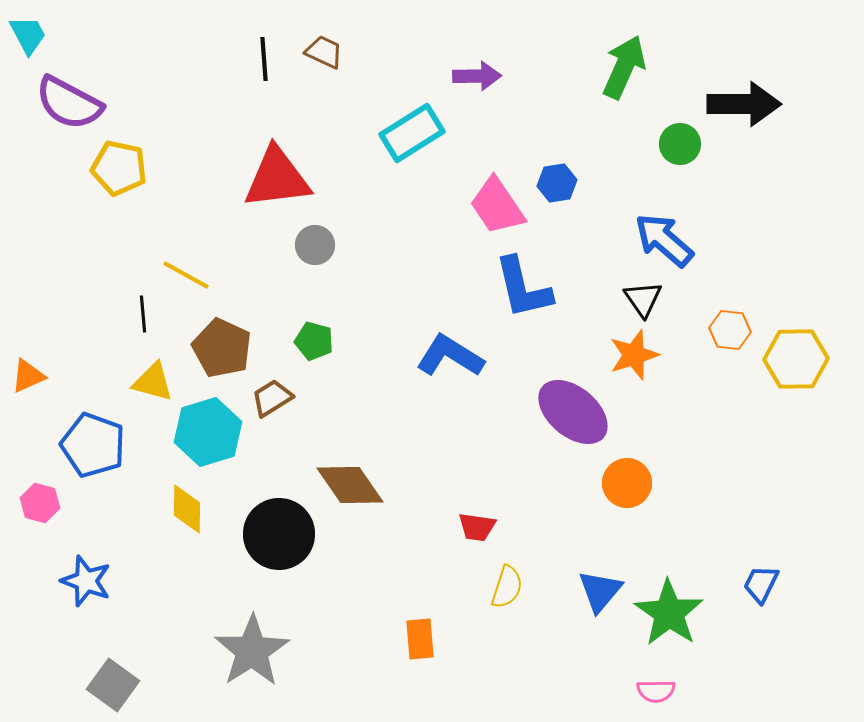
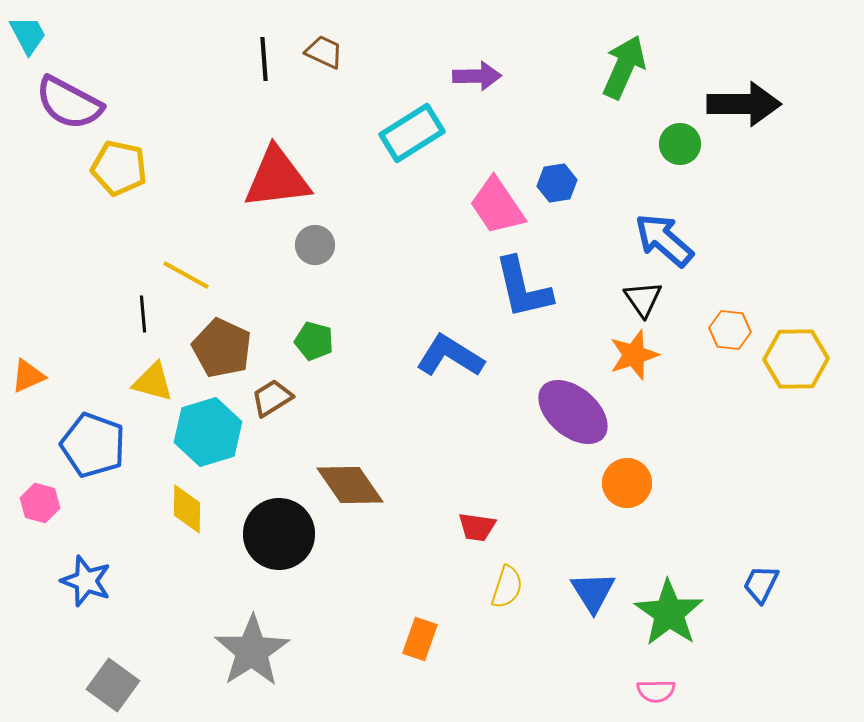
blue triangle at (600, 591): moved 7 px left, 1 px down; rotated 12 degrees counterclockwise
orange rectangle at (420, 639): rotated 24 degrees clockwise
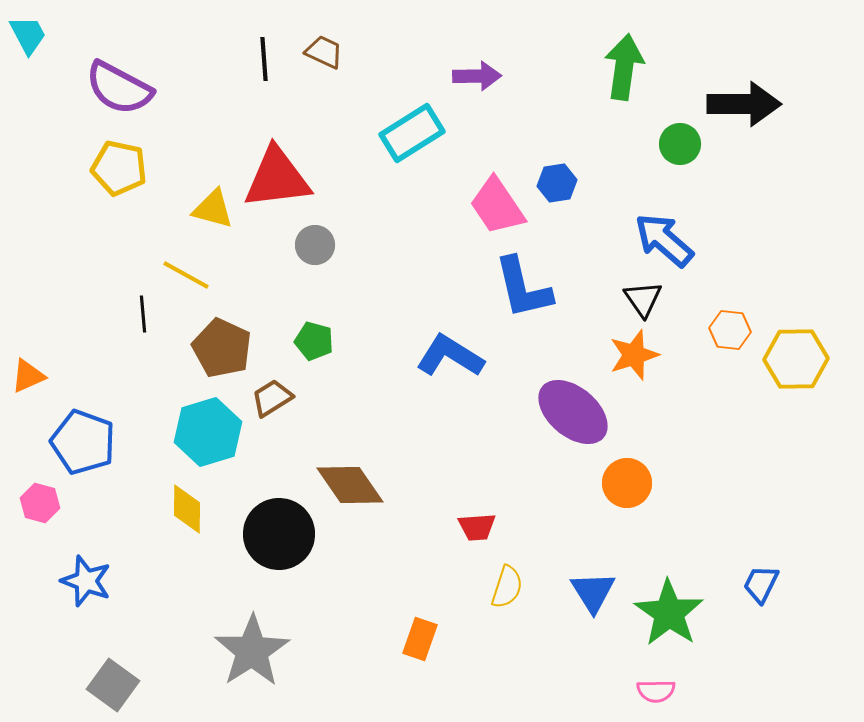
green arrow at (624, 67): rotated 16 degrees counterclockwise
purple semicircle at (69, 103): moved 50 px right, 15 px up
yellow triangle at (153, 382): moved 60 px right, 173 px up
blue pentagon at (93, 445): moved 10 px left, 3 px up
red trapezoid at (477, 527): rotated 12 degrees counterclockwise
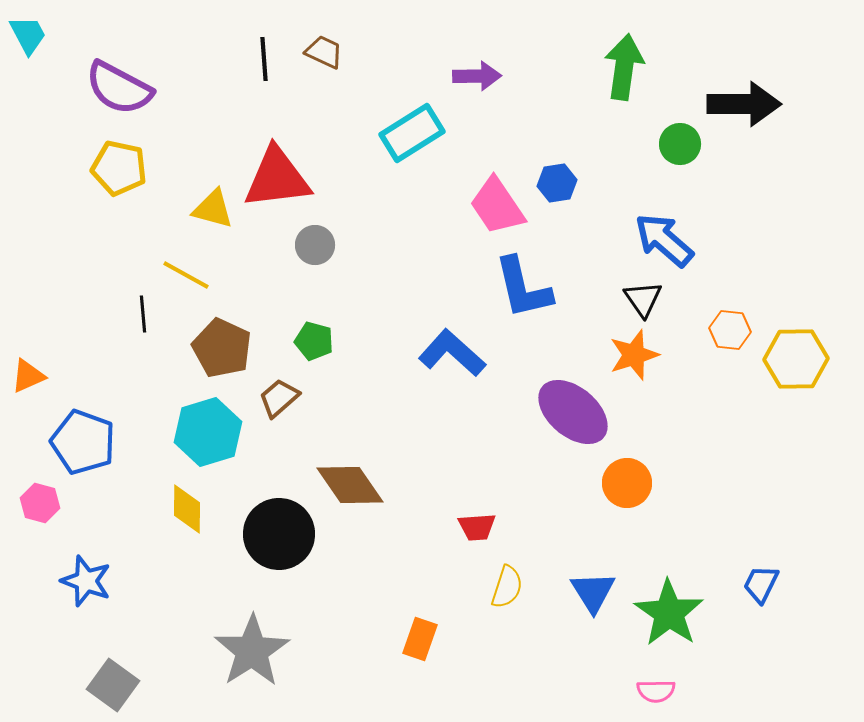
blue L-shape at (450, 356): moved 2 px right, 3 px up; rotated 10 degrees clockwise
brown trapezoid at (272, 398): moved 7 px right; rotated 9 degrees counterclockwise
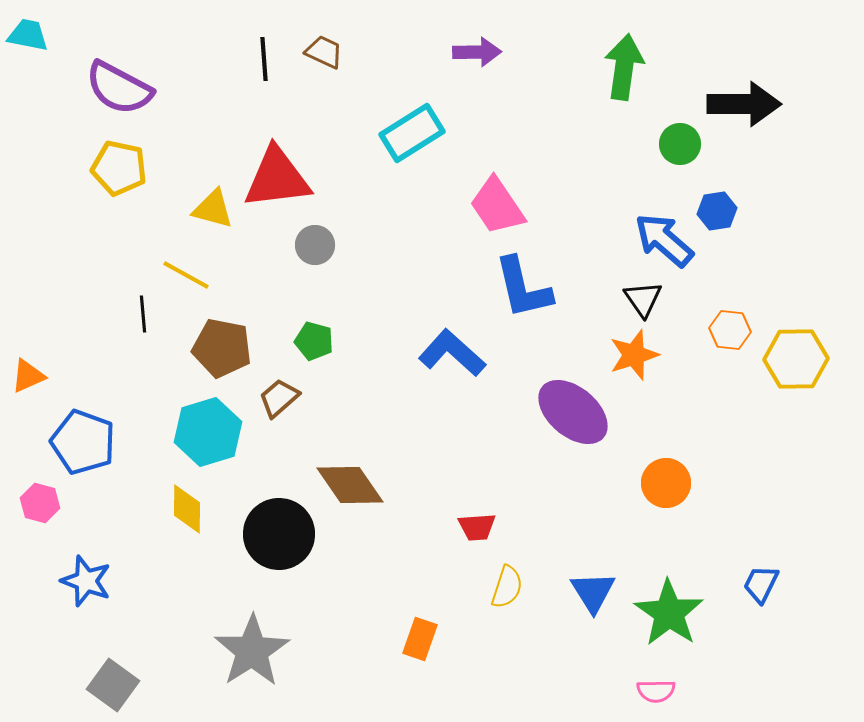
cyan trapezoid at (28, 35): rotated 51 degrees counterclockwise
purple arrow at (477, 76): moved 24 px up
blue hexagon at (557, 183): moved 160 px right, 28 px down
brown pentagon at (222, 348): rotated 14 degrees counterclockwise
orange circle at (627, 483): moved 39 px right
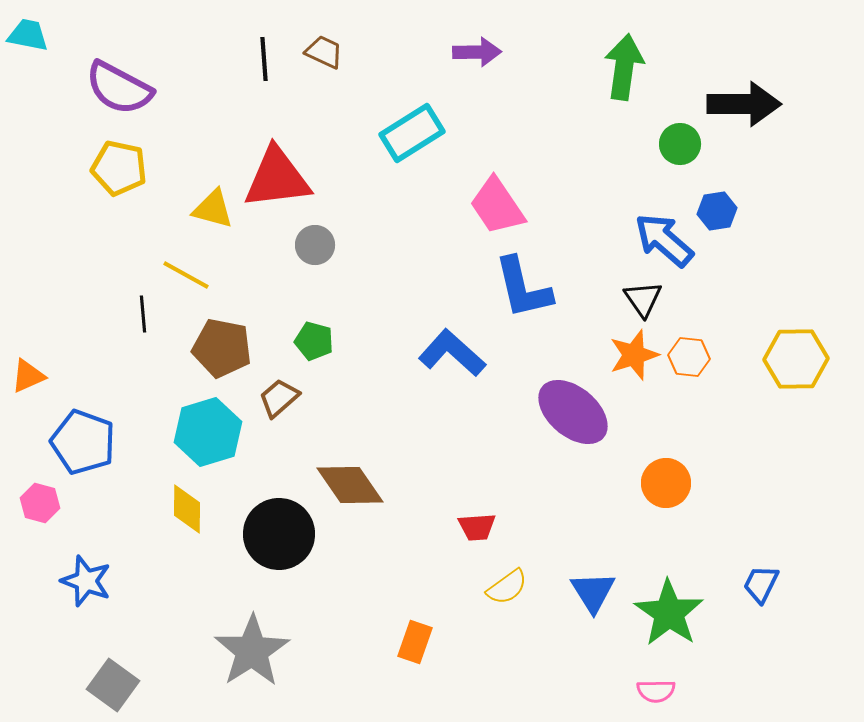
orange hexagon at (730, 330): moved 41 px left, 27 px down
yellow semicircle at (507, 587): rotated 36 degrees clockwise
orange rectangle at (420, 639): moved 5 px left, 3 px down
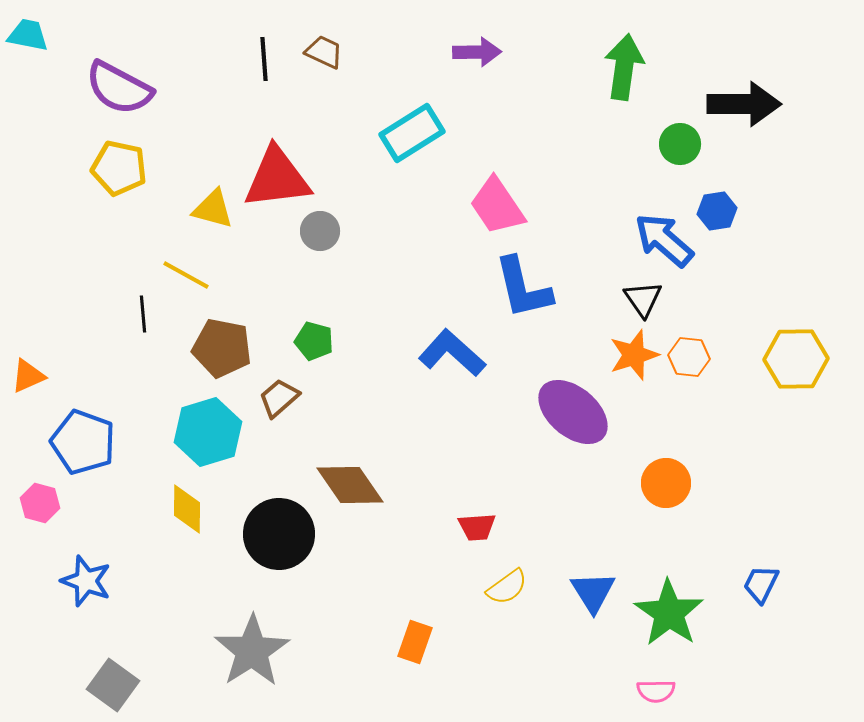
gray circle at (315, 245): moved 5 px right, 14 px up
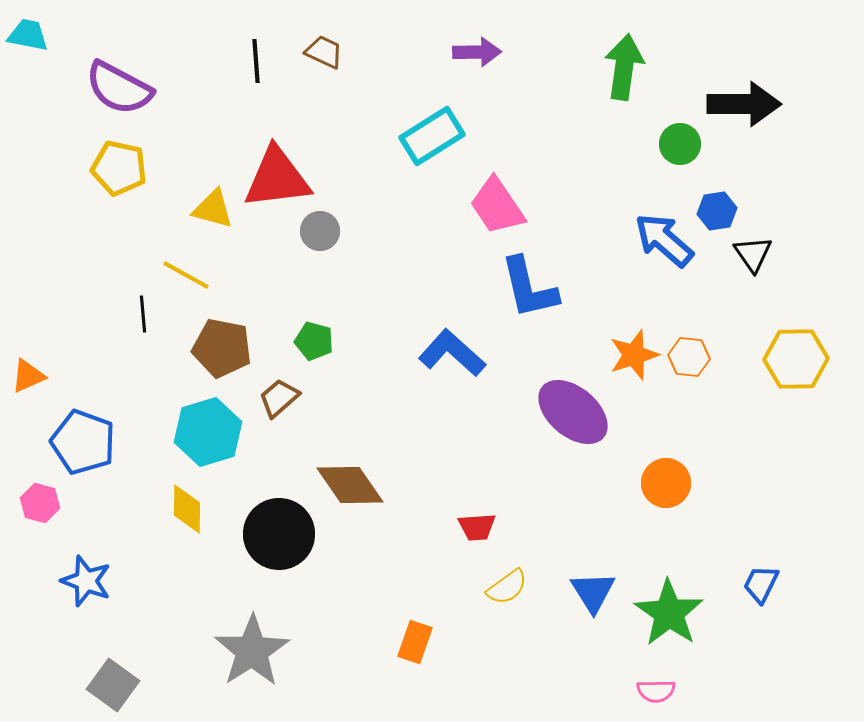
black line at (264, 59): moved 8 px left, 2 px down
cyan rectangle at (412, 133): moved 20 px right, 3 px down
blue L-shape at (523, 288): moved 6 px right
black triangle at (643, 299): moved 110 px right, 45 px up
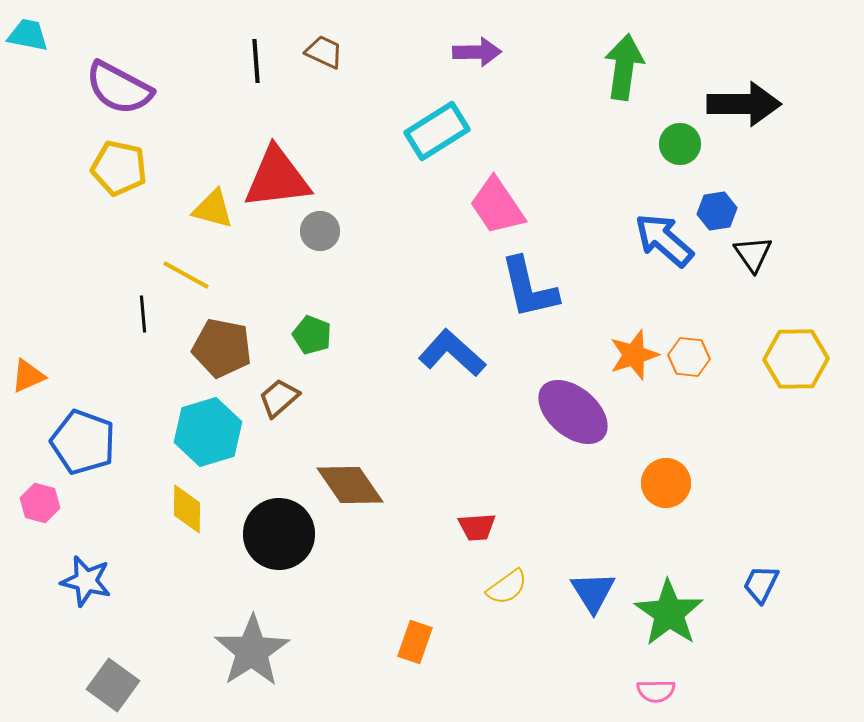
cyan rectangle at (432, 136): moved 5 px right, 5 px up
green pentagon at (314, 341): moved 2 px left, 6 px up; rotated 6 degrees clockwise
blue star at (86, 581): rotated 6 degrees counterclockwise
